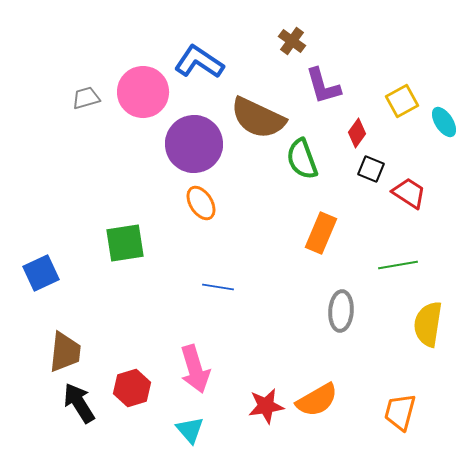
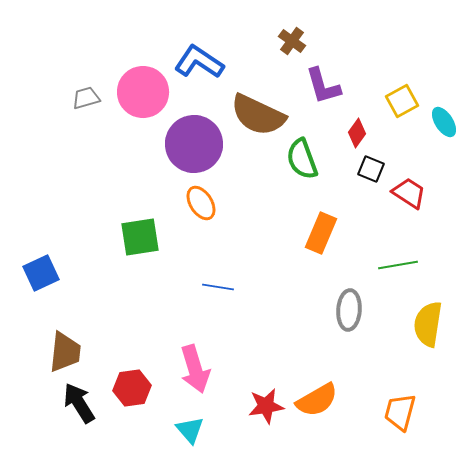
brown semicircle: moved 3 px up
green square: moved 15 px right, 6 px up
gray ellipse: moved 8 px right, 1 px up
red hexagon: rotated 9 degrees clockwise
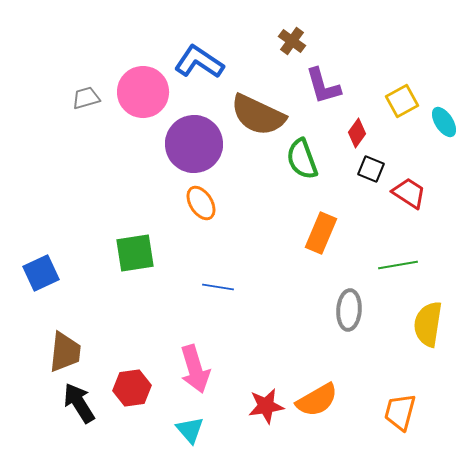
green square: moved 5 px left, 16 px down
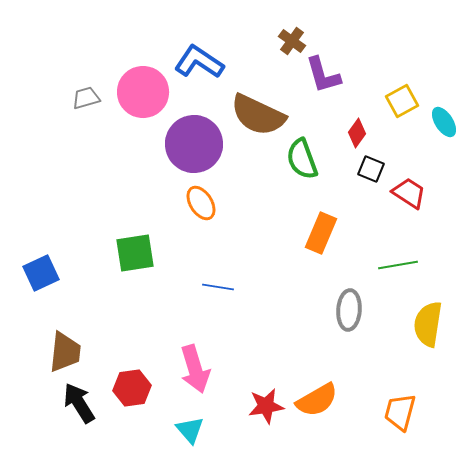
purple L-shape: moved 11 px up
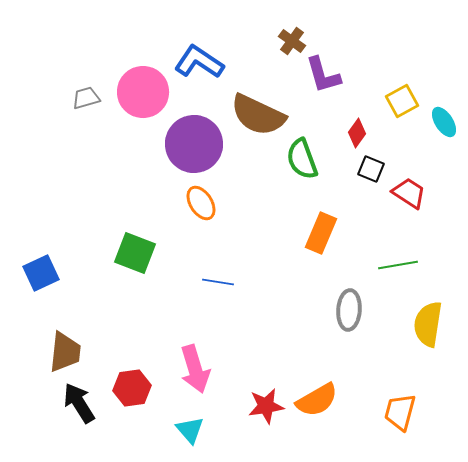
green square: rotated 30 degrees clockwise
blue line: moved 5 px up
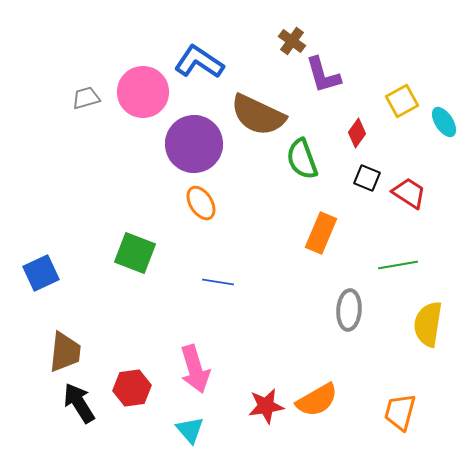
black square: moved 4 px left, 9 px down
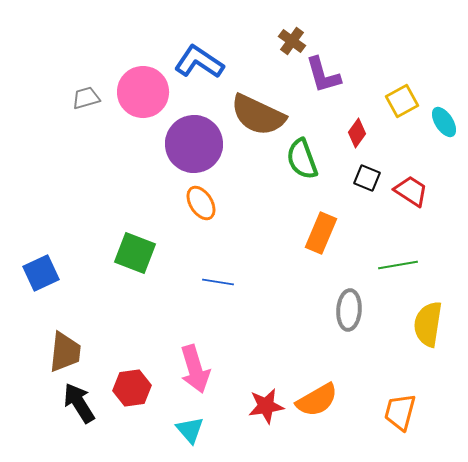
red trapezoid: moved 2 px right, 2 px up
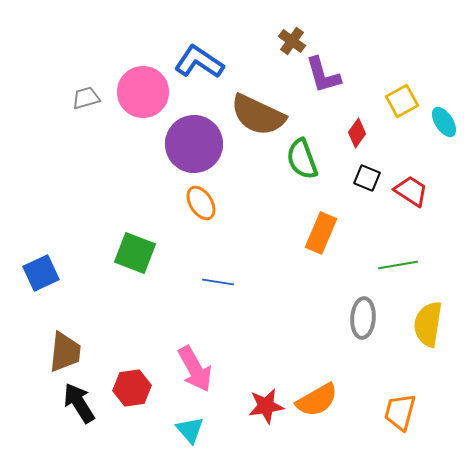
gray ellipse: moved 14 px right, 8 px down
pink arrow: rotated 12 degrees counterclockwise
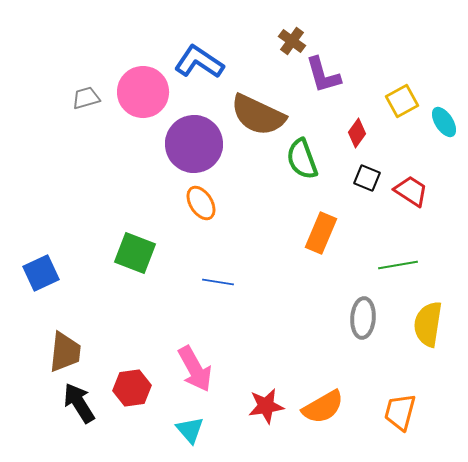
orange semicircle: moved 6 px right, 7 px down
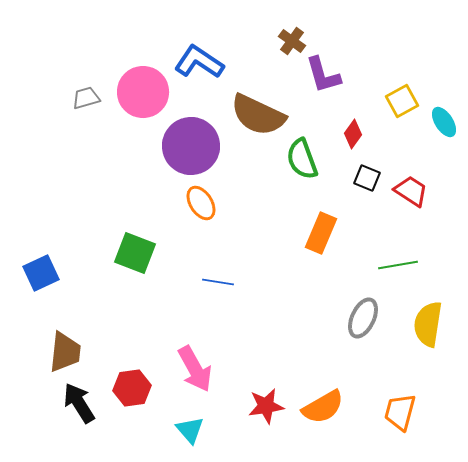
red diamond: moved 4 px left, 1 px down
purple circle: moved 3 px left, 2 px down
gray ellipse: rotated 21 degrees clockwise
